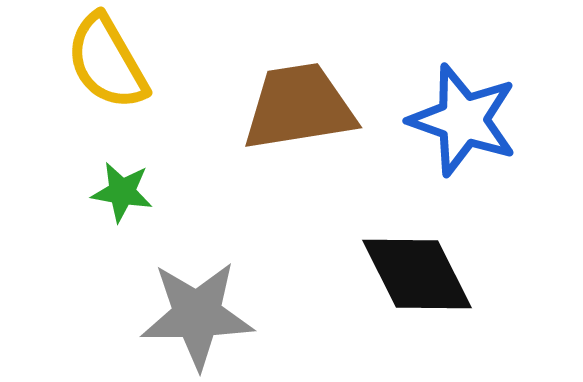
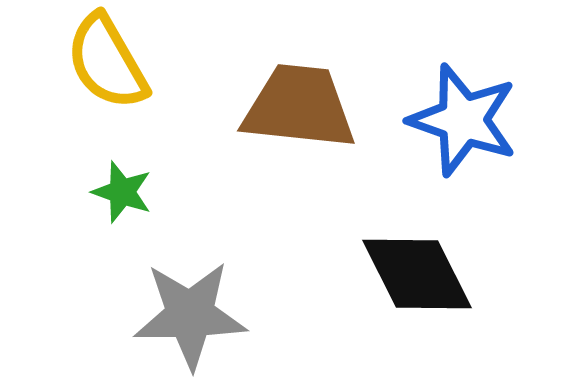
brown trapezoid: rotated 15 degrees clockwise
green star: rotated 10 degrees clockwise
gray star: moved 7 px left
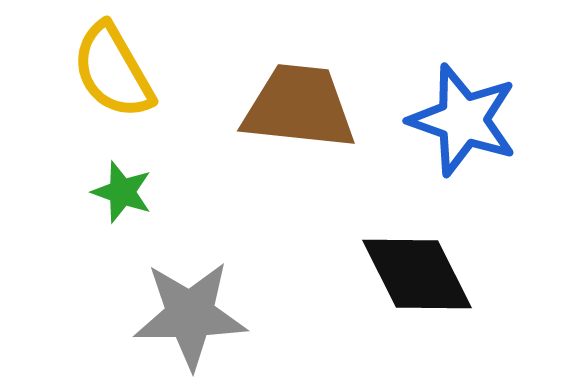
yellow semicircle: moved 6 px right, 9 px down
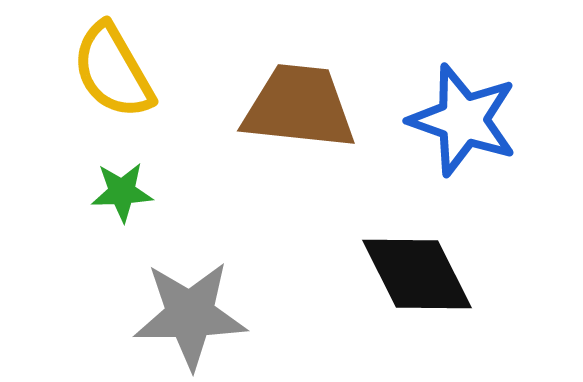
green star: rotated 22 degrees counterclockwise
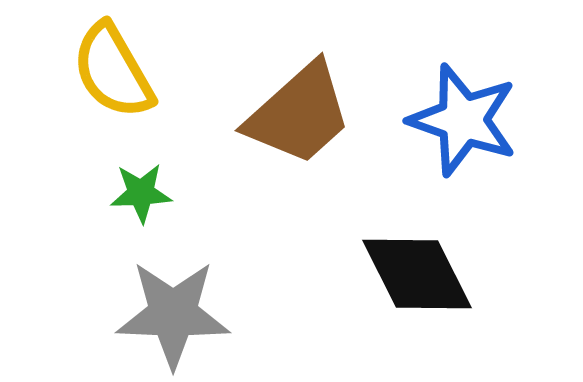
brown trapezoid: moved 7 px down; rotated 132 degrees clockwise
green star: moved 19 px right, 1 px down
gray star: moved 17 px left, 1 px up; rotated 3 degrees clockwise
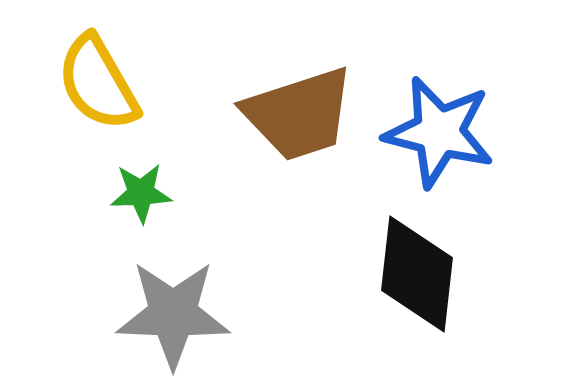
yellow semicircle: moved 15 px left, 12 px down
brown trapezoid: rotated 24 degrees clockwise
blue star: moved 24 px left, 12 px down; rotated 5 degrees counterclockwise
black diamond: rotated 33 degrees clockwise
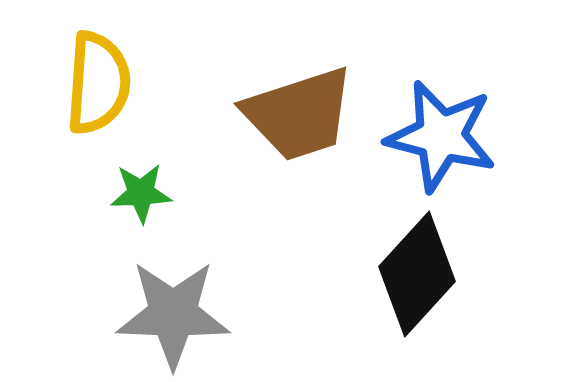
yellow semicircle: rotated 146 degrees counterclockwise
blue star: moved 2 px right, 4 px down
black diamond: rotated 36 degrees clockwise
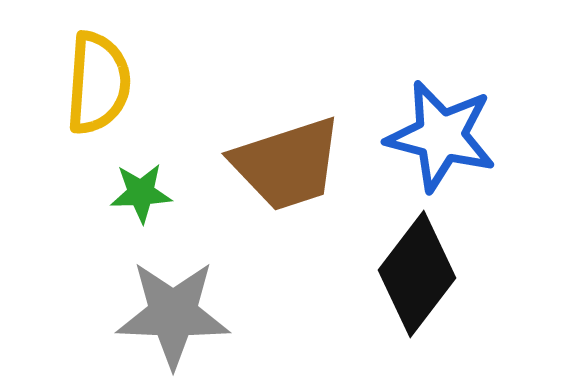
brown trapezoid: moved 12 px left, 50 px down
black diamond: rotated 5 degrees counterclockwise
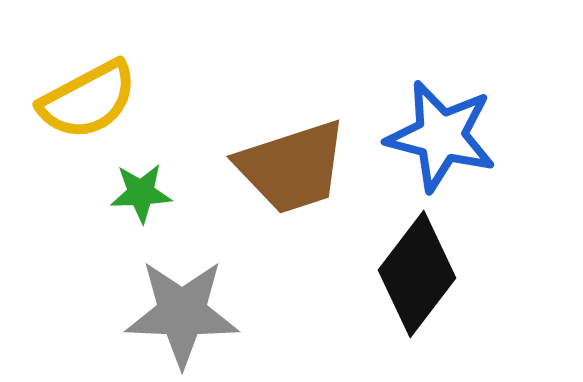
yellow semicircle: moved 10 px left, 17 px down; rotated 58 degrees clockwise
brown trapezoid: moved 5 px right, 3 px down
gray star: moved 9 px right, 1 px up
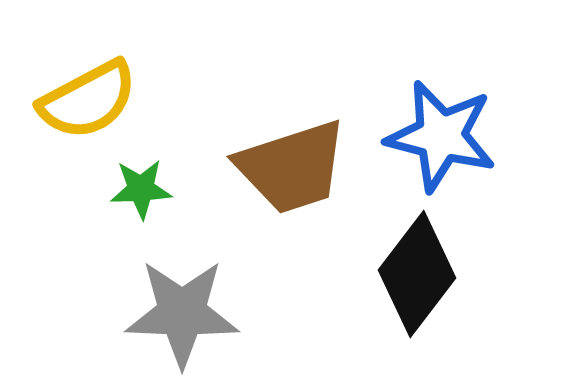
green star: moved 4 px up
